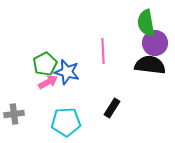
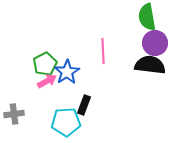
green semicircle: moved 1 px right, 6 px up
blue star: rotated 25 degrees clockwise
pink arrow: moved 1 px left, 1 px up
black rectangle: moved 28 px left, 3 px up; rotated 12 degrees counterclockwise
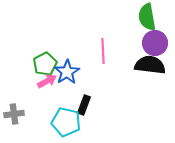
cyan pentagon: rotated 16 degrees clockwise
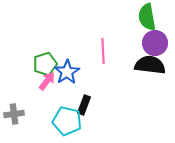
green pentagon: rotated 10 degrees clockwise
pink arrow: rotated 24 degrees counterclockwise
cyan pentagon: moved 1 px right, 1 px up
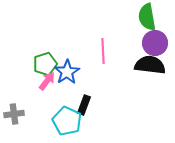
cyan pentagon: rotated 12 degrees clockwise
